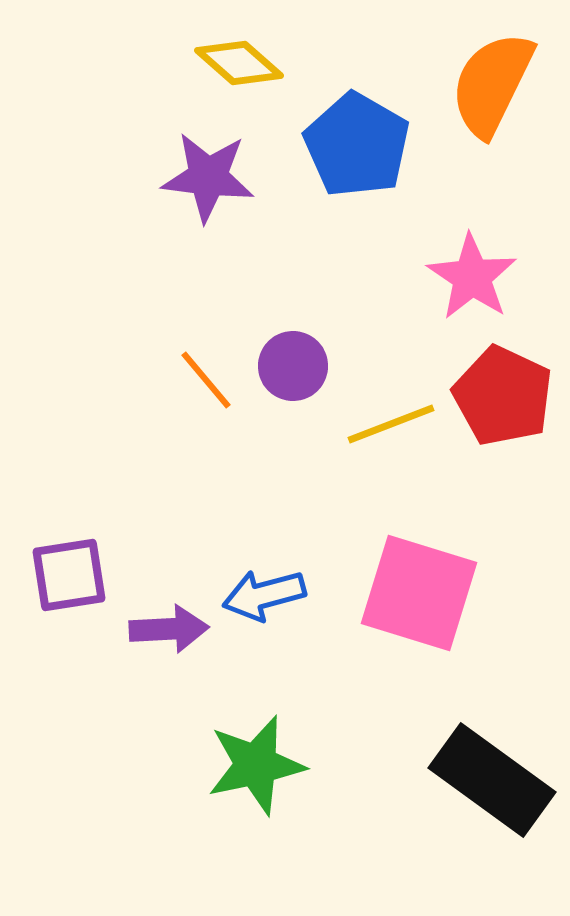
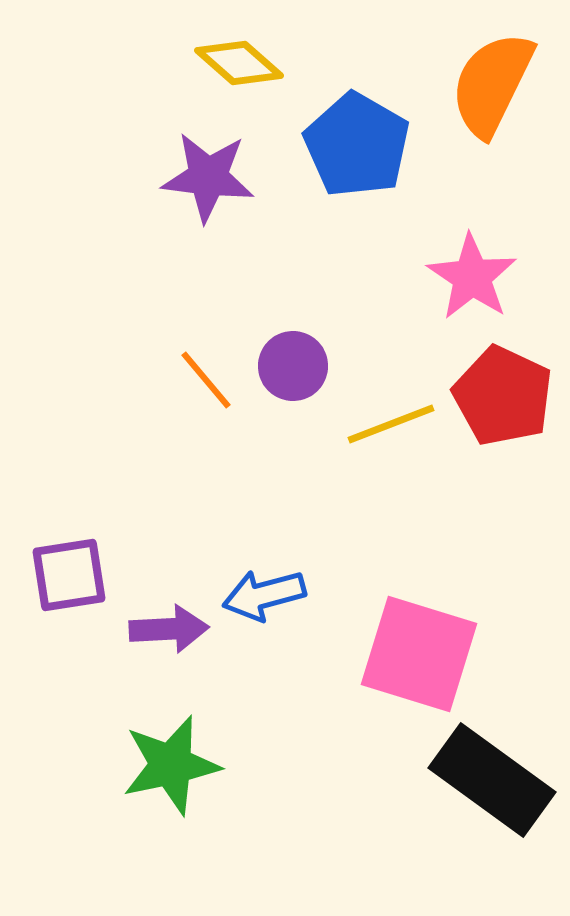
pink square: moved 61 px down
green star: moved 85 px left
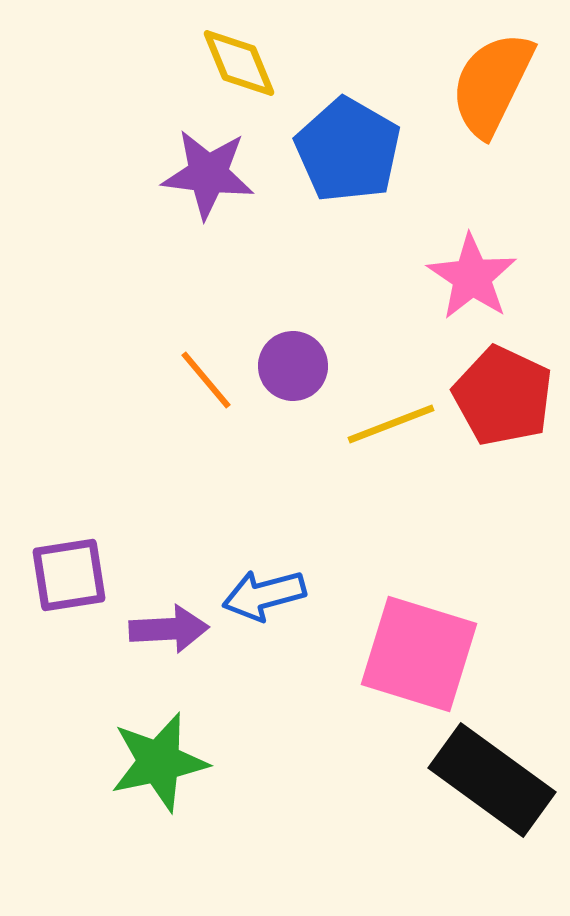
yellow diamond: rotated 26 degrees clockwise
blue pentagon: moved 9 px left, 5 px down
purple star: moved 3 px up
green star: moved 12 px left, 3 px up
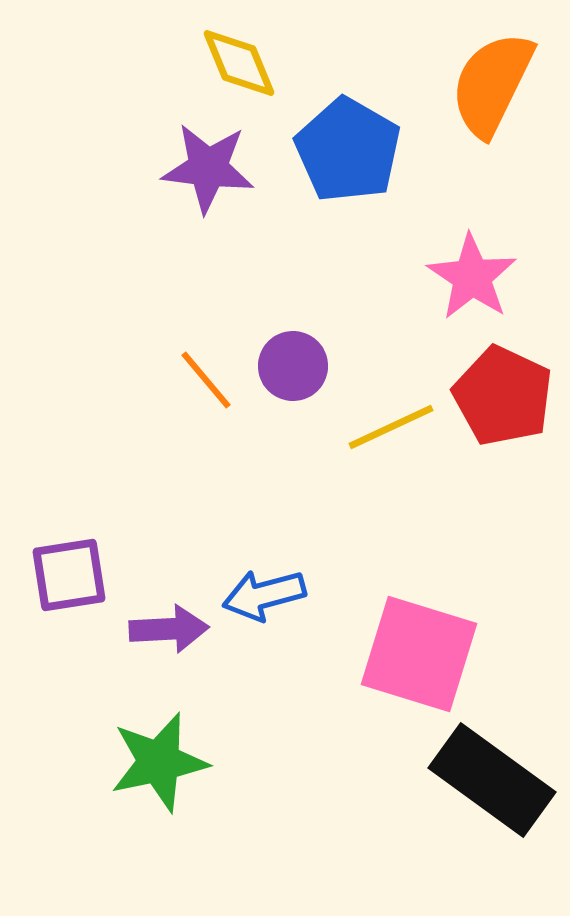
purple star: moved 6 px up
yellow line: moved 3 px down; rotated 4 degrees counterclockwise
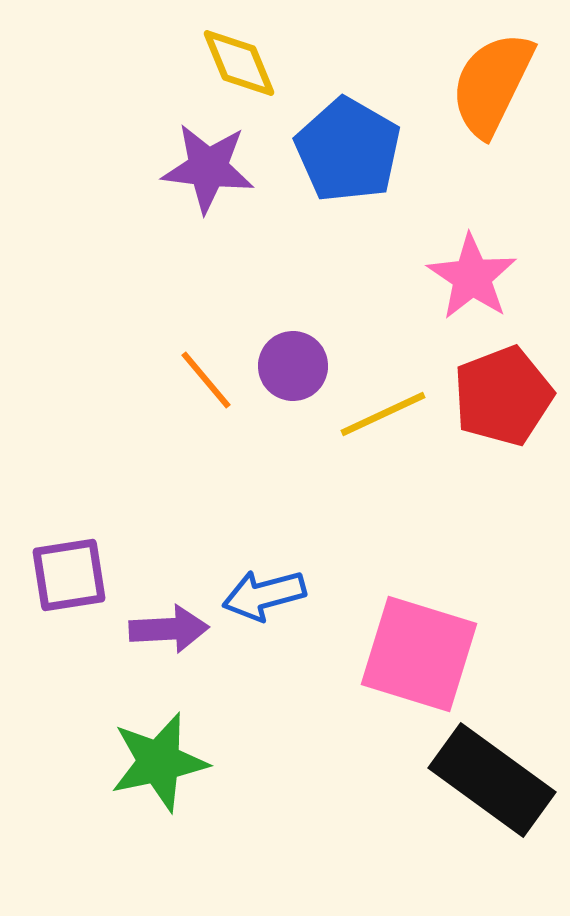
red pentagon: rotated 26 degrees clockwise
yellow line: moved 8 px left, 13 px up
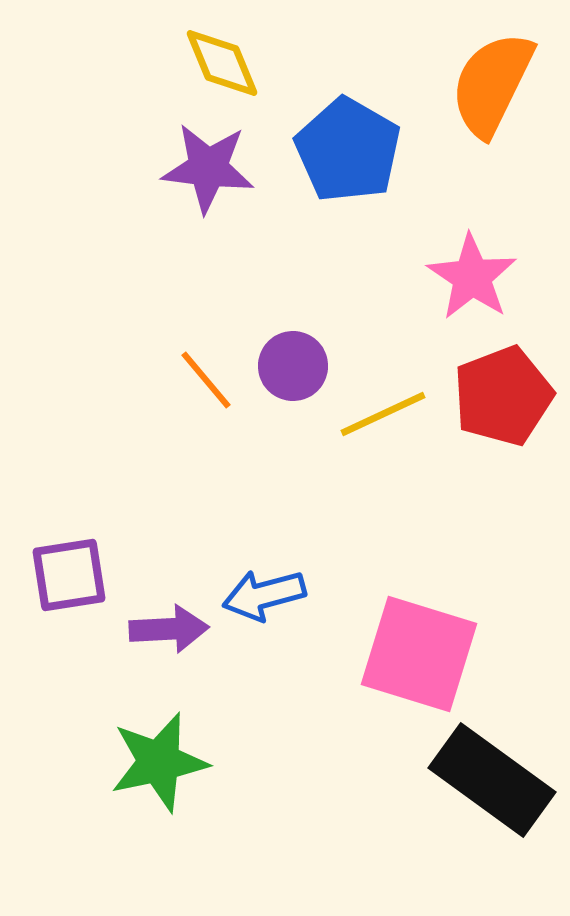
yellow diamond: moved 17 px left
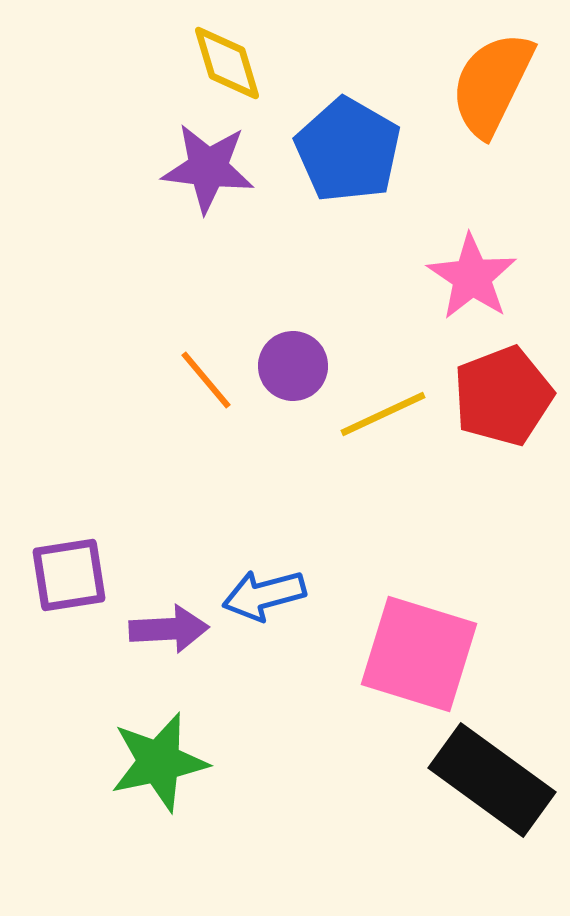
yellow diamond: moved 5 px right; rotated 6 degrees clockwise
